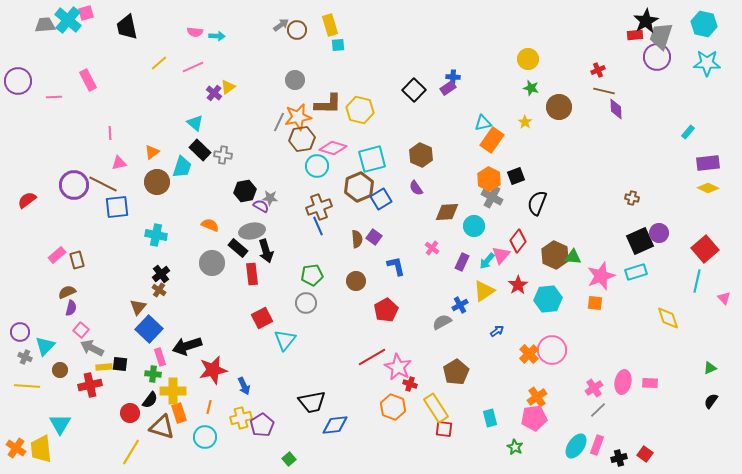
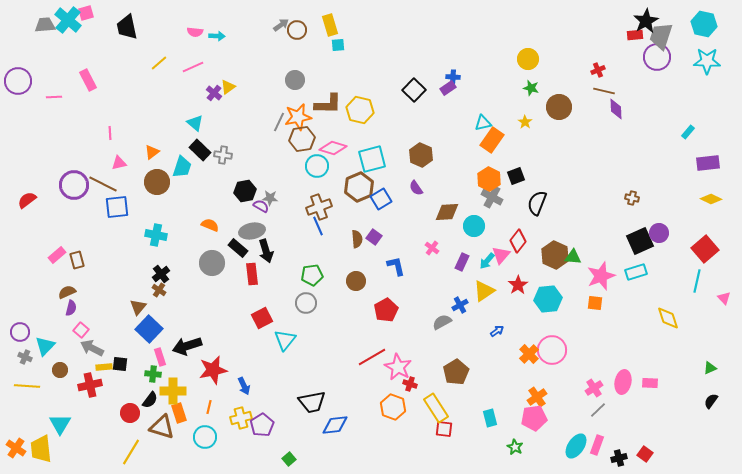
cyan star at (707, 63): moved 2 px up
yellow diamond at (708, 188): moved 3 px right, 11 px down
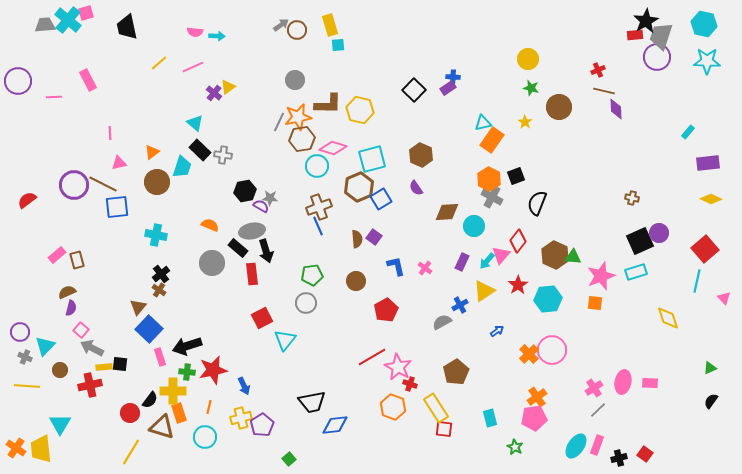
pink cross at (432, 248): moved 7 px left, 20 px down
green cross at (153, 374): moved 34 px right, 2 px up
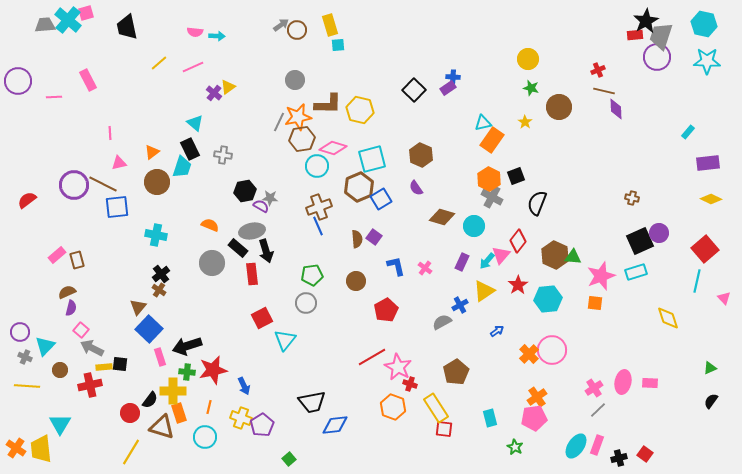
black rectangle at (200, 150): moved 10 px left, 1 px up; rotated 20 degrees clockwise
brown diamond at (447, 212): moved 5 px left, 5 px down; rotated 20 degrees clockwise
yellow cross at (241, 418): rotated 35 degrees clockwise
